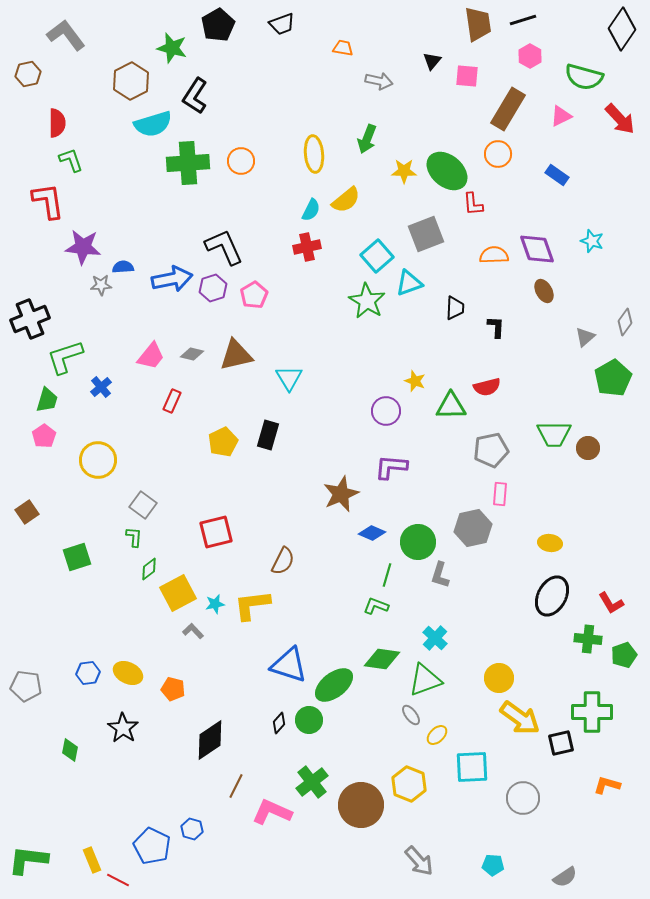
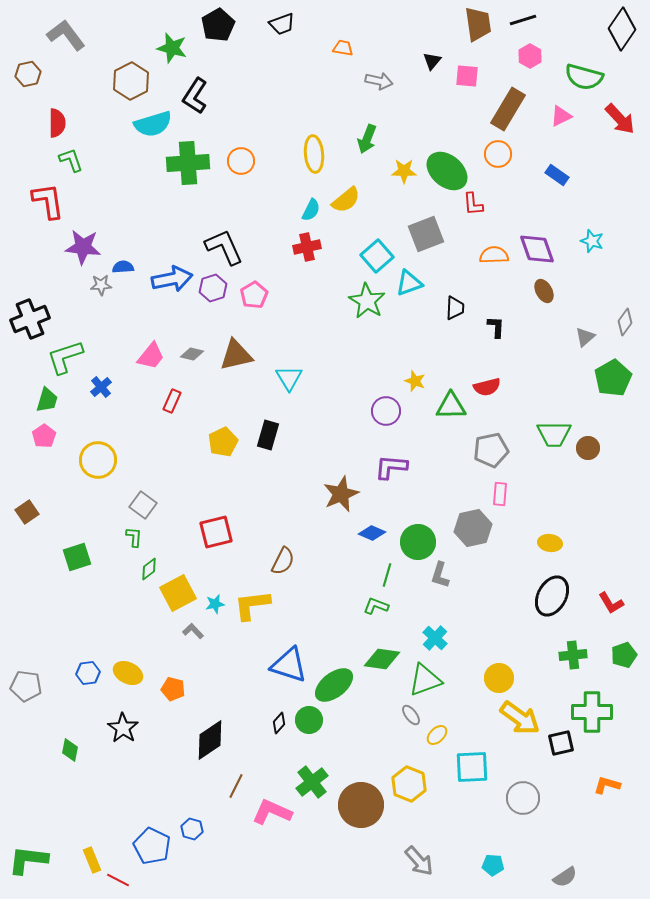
green cross at (588, 639): moved 15 px left, 16 px down; rotated 12 degrees counterclockwise
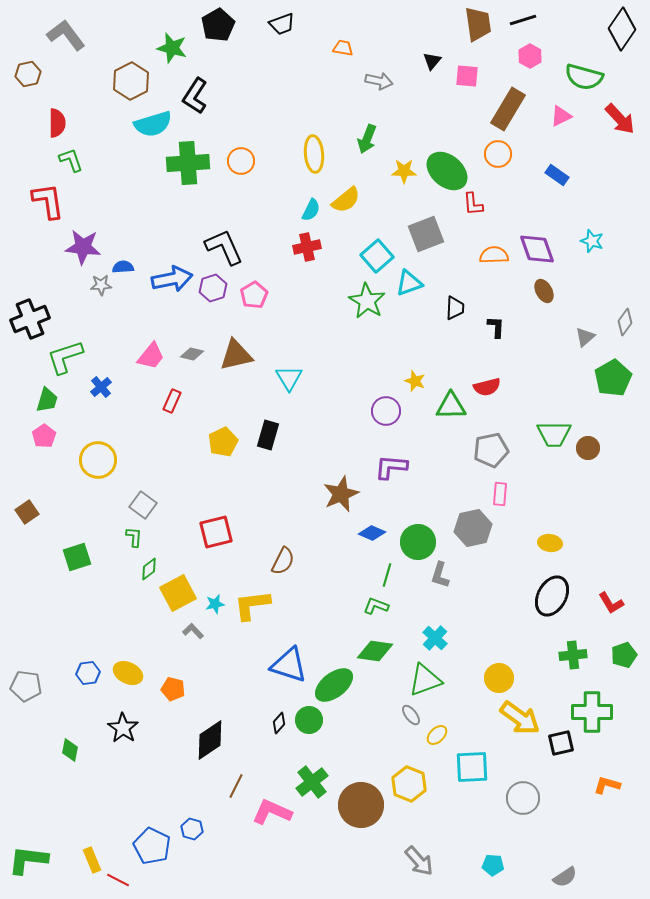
green diamond at (382, 659): moved 7 px left, 8 px up
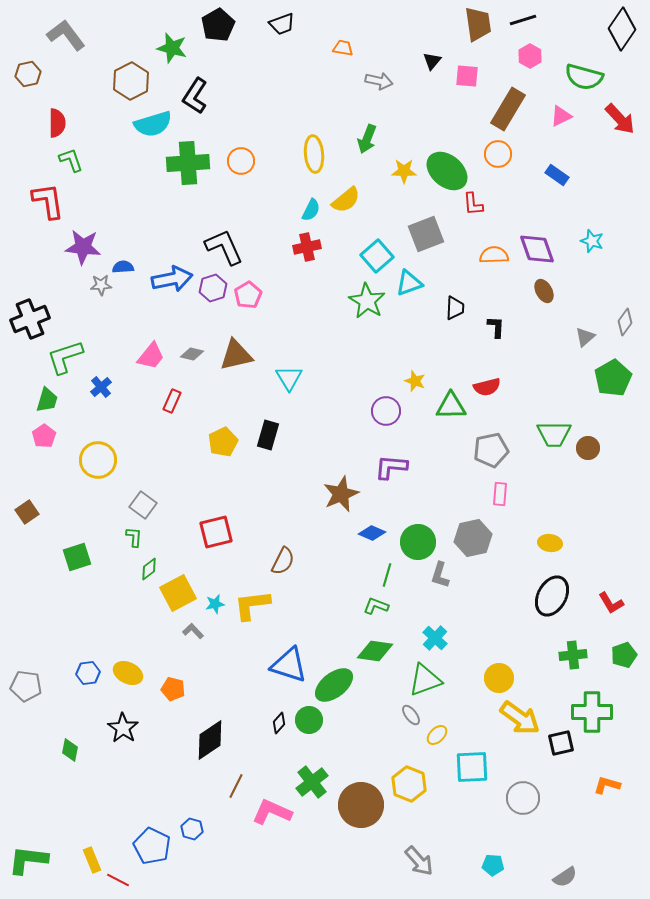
pink pentagon at (254, 295): moved 6 px left
gray hexagon at (473, 528): moved 10 px down
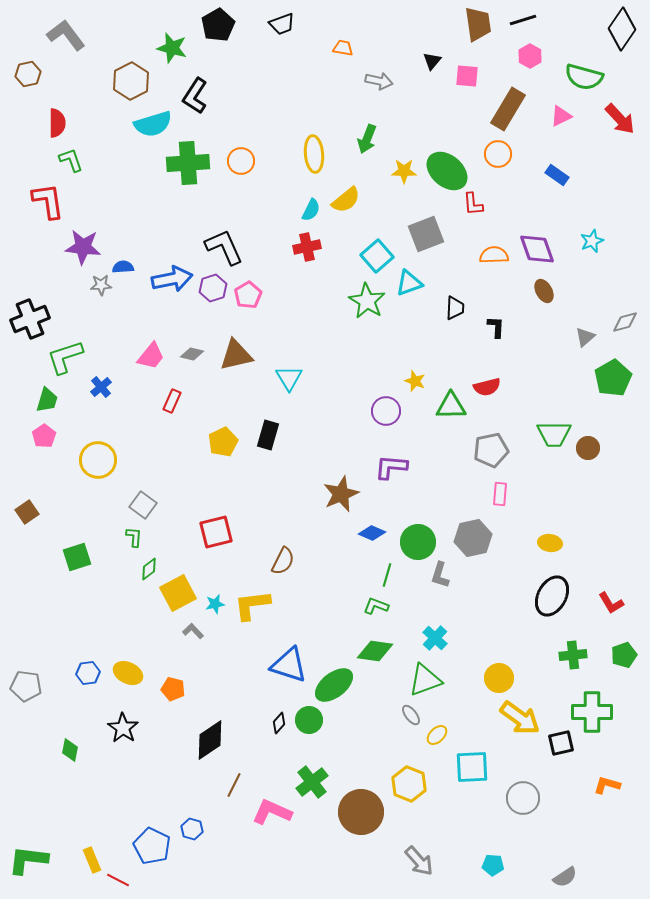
cyan star at (592, 241): rotated 30 degrees clockwise
gray diamond at (625, 322): rotated 40 degrees clockwise
brown line at (236, 786): moved 2 px left, 1 px up
brown circle at (361, 805): moved 7 px down
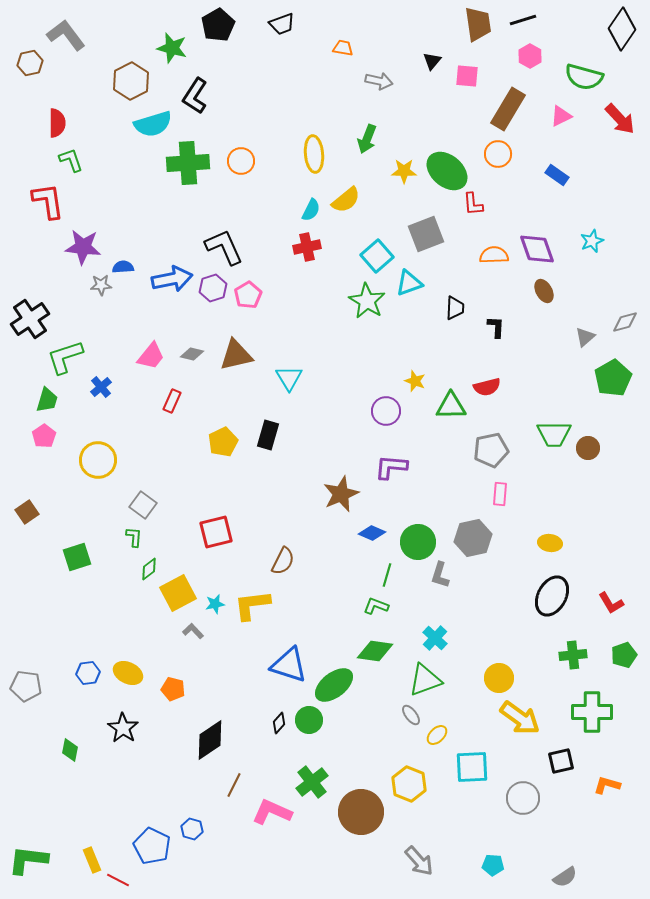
brown hexagon at (28, 74): moved 2 px right, 11 px up
black cross at (30, 319): rotated 12 degrees counterclockwise
black square at (561, 743): moved 18 px down
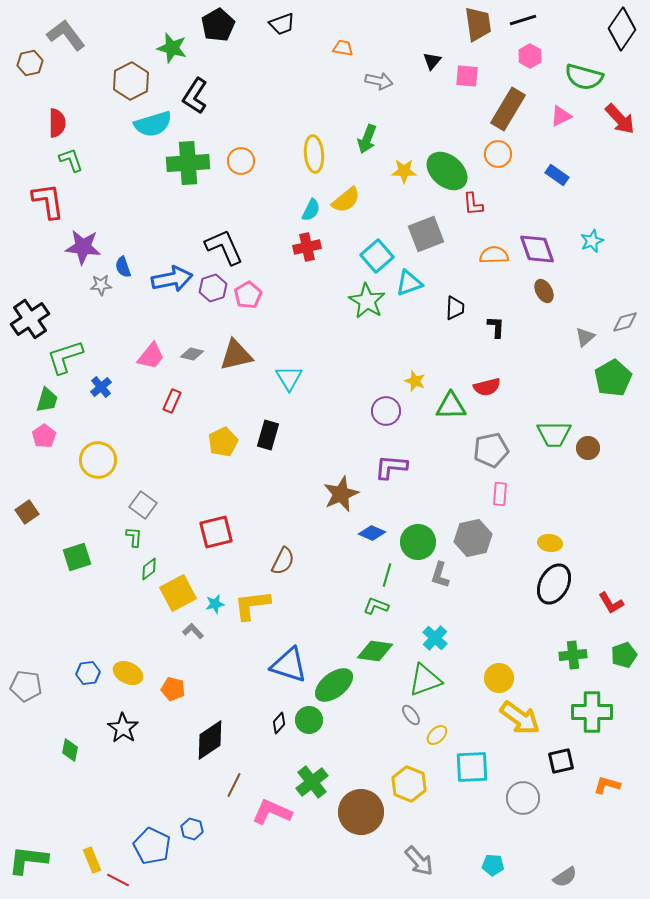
blue semicircle at (123, 267): rotated 105 degrees counterclockwise
black ellipse at (552, 596): moved 2 px right, 12 px up
